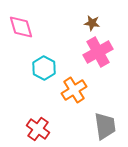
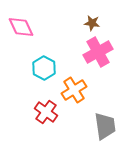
pink diamond: rotated 8 degrees counterclockwise
red cross: moved 8 px right, 17 px up
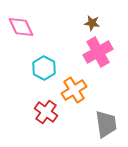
gray trapezoid: moved 1 px right, 2 px up
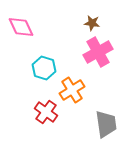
cyan hexagon: rotated 10 degrees counterclockwise
orange cross: moved 2 px left
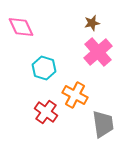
brown star: rotated 21 degrees counterclockwise
pink cross: rotated 12 degrees counterclockwise
orange cross: moved 3 px right, 5 px down; rotated 30 degrees counterclockwise
gray trapezoid: moved 3 px left
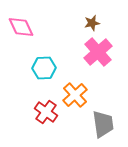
cyan hexagon: rotated 20 degrees counterclockwise
orange cross: rotated 20 degrees clockwise
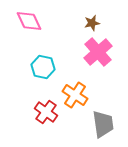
pink diamond: moved 8 px right, 6 px up
cyan hexagon: moved 1 px left, 1 px up; rotated 15 degrees clockwise
orange cross: rotated 15 degrees counterclockwise
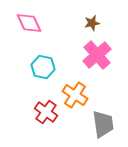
pink diamond: moved 2 px down
pink cross: moved 1 px left, 3 px down
